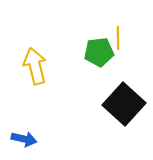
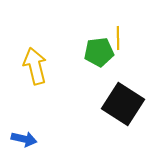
black square: moved 1 px left; rotated 9 degrees counterclockwise
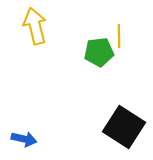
yellow line: moved 1 px right, 2 px up
yellow arrow: moved 40 px up
black square: moved 1 px right, 23 px down
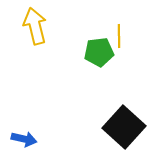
black square: rotated 9 degrees clockwise
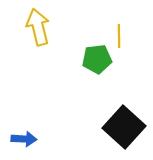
yellow arrow: moved 3 px right, 1 px down
green pentagon: moved 2 px left, 7 px down
blue arrow: rotated 10 degrees counterclockwise
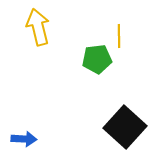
black square: moved 1 px right
